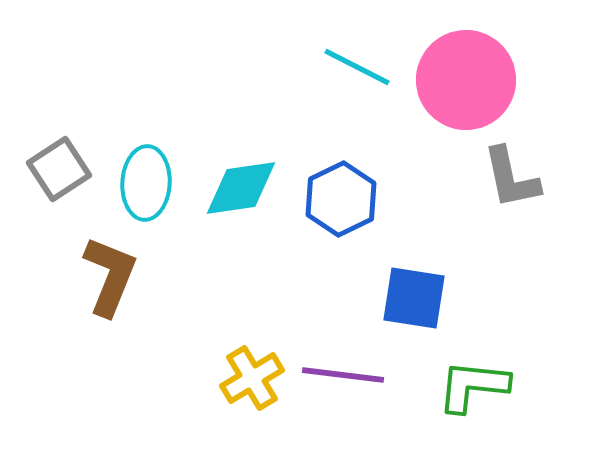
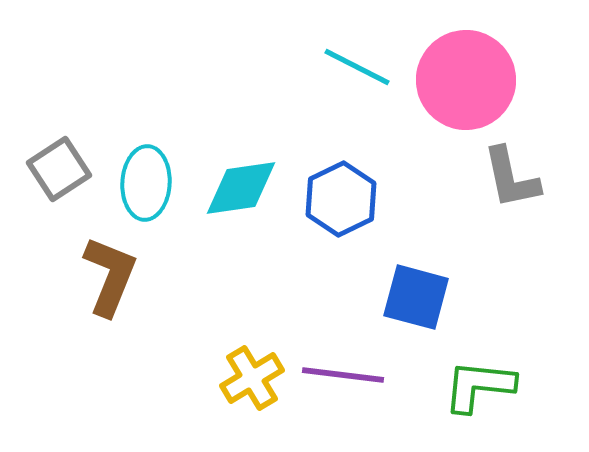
blue square: moved 2 px right, 1 px up; rotated 6 degrees clockwise
green L-shape: moved 6 px right
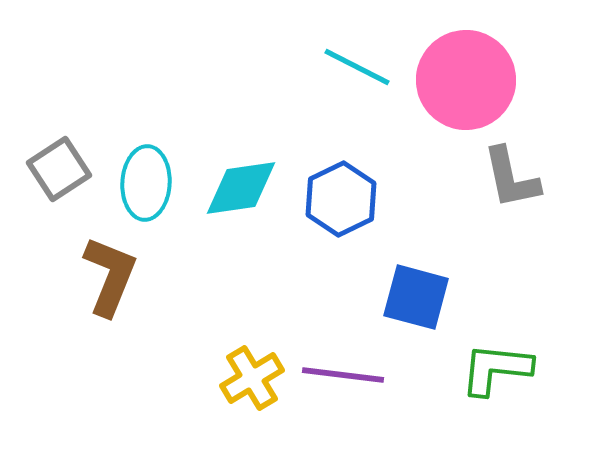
green L-shape: moved 17 px right, 17 px up
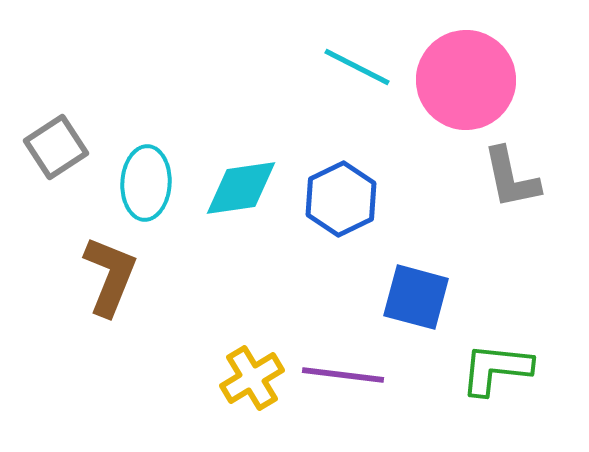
gray square: moved 3 px left, 22 px up
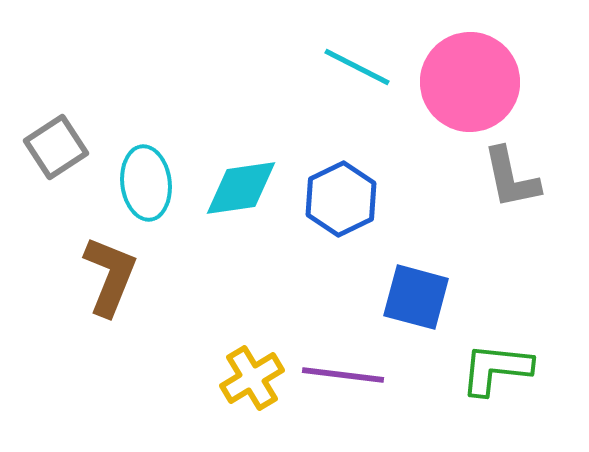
pink circle: moved 4 px right, 2 px down
cyan ellipse: rotated 10 degrees counterclockwise
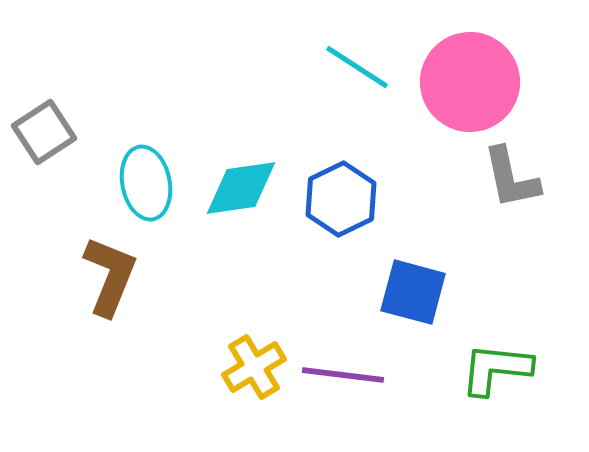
cyan line: rotated 6 degrees clockwise
gray square: moved 12 px left, 15 px up
cyan ellipse: rotated 4 degrees counterclockwise
blue square: moved 3 px left, 5 px up
yellow cross: moved 2 px right, 11 px up
